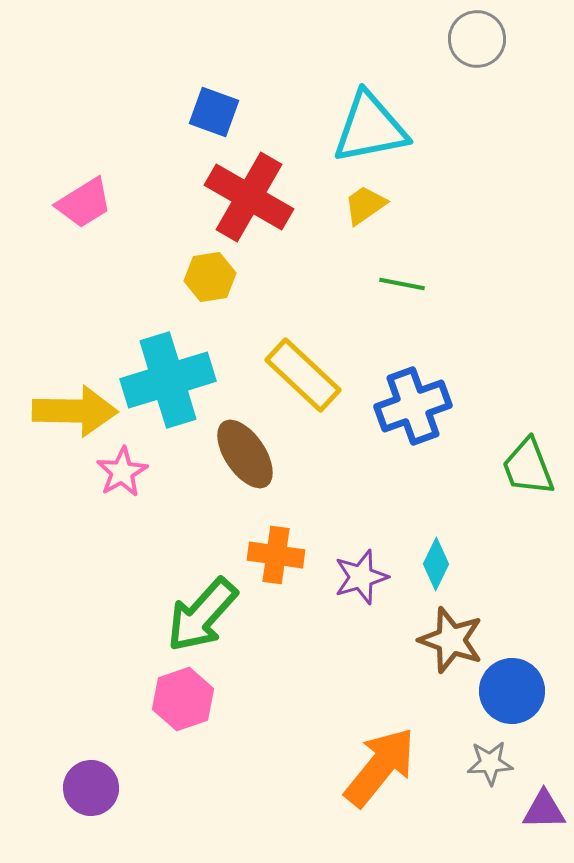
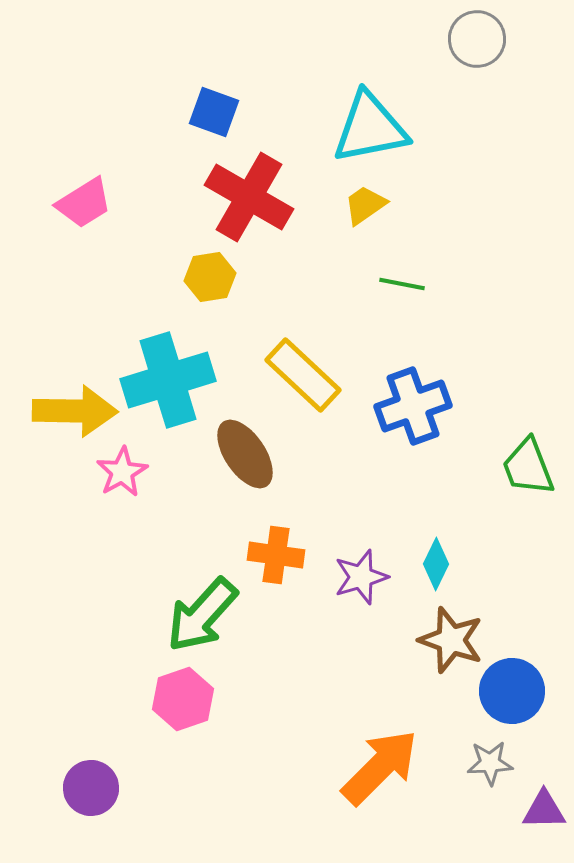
orange arrow: rotated 6 degrees clockwise
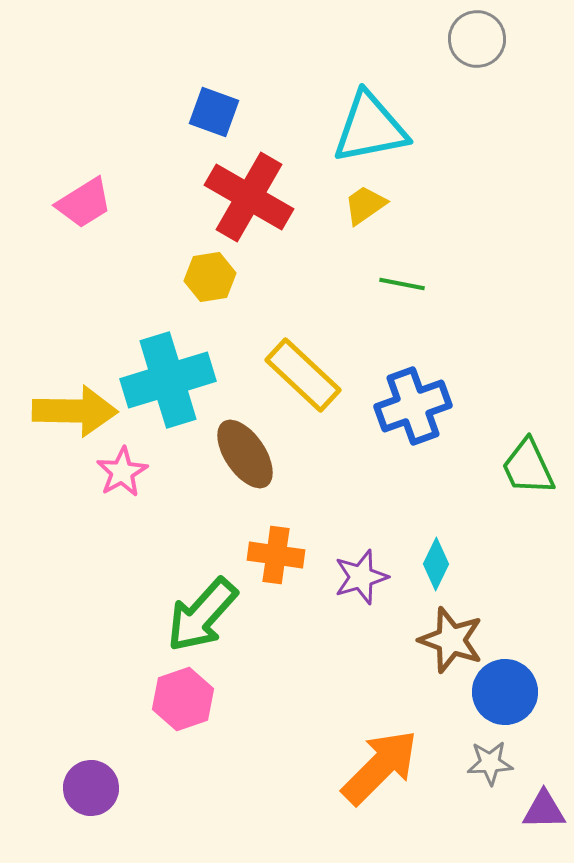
green trapezoid: rotated 4 degrees counterclockwise
blue circle: moved 7 px left, 1 px down
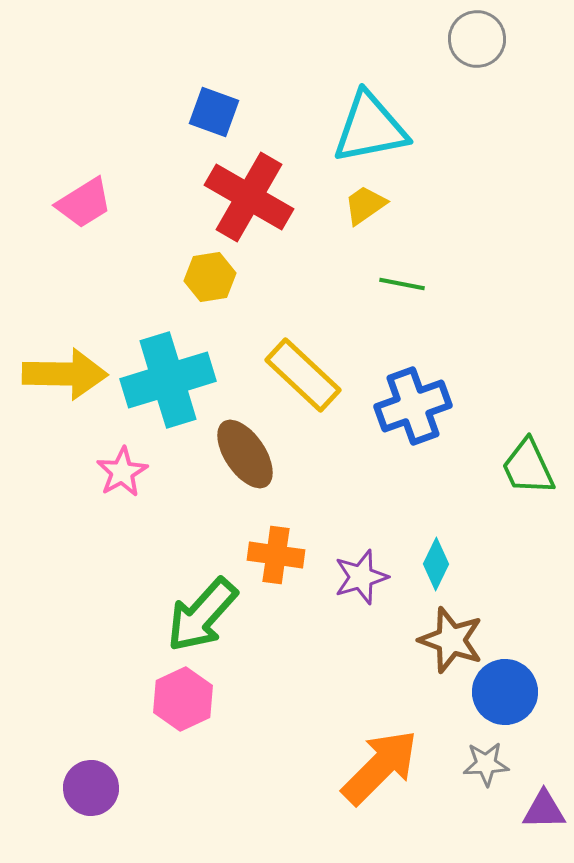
yellow arrow: moved 10 px left, 37 px up
pink hexagon: rotated 6 degrees counterclockwise
gray star: moved 4 px left, 1 px down
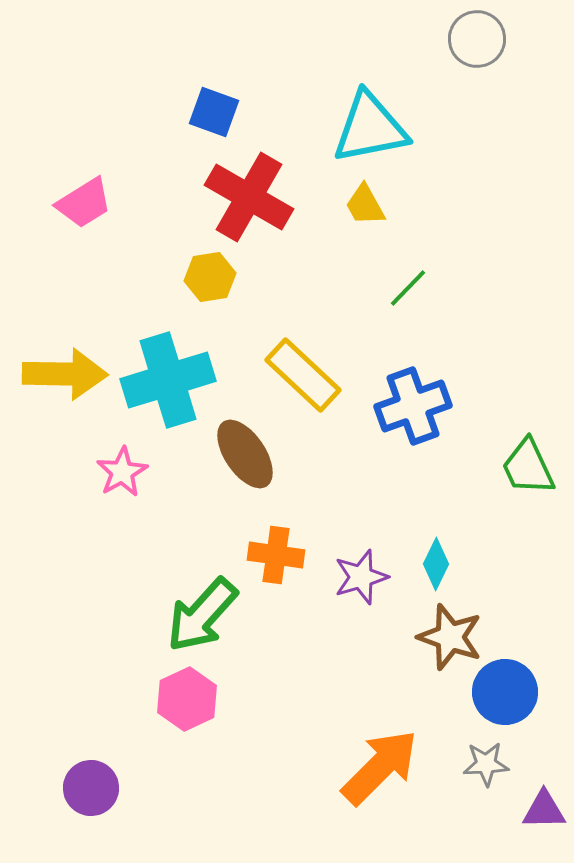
yellow trapezoid: rotated 84 degrees counterclockwise
green line: moved 6 px right, 4 px down; rotated 57 degrees counterclockwise
brown star: moved 1 px left, 3 px up
pink hexagon: moved 4 px right
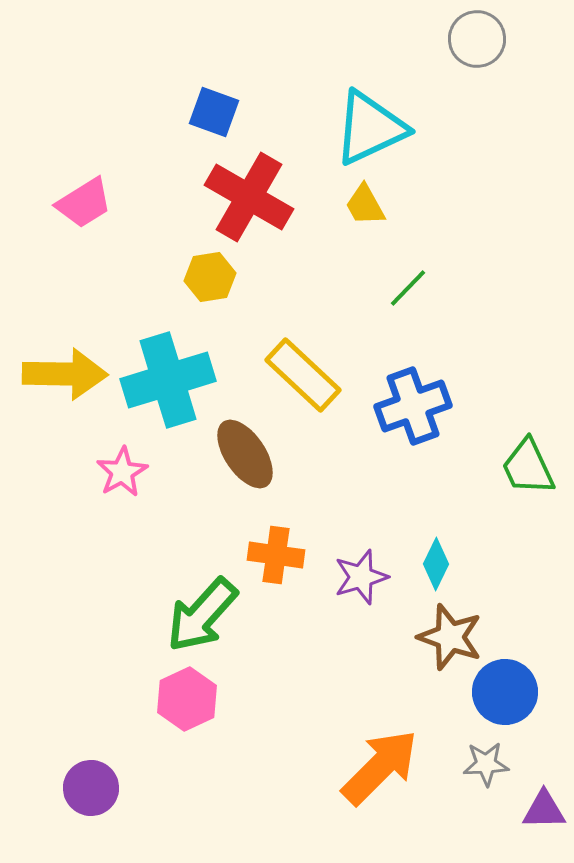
cyan triangle: rotated 14 degrees counterclockwise
